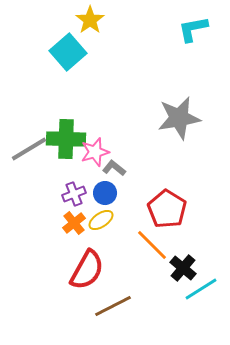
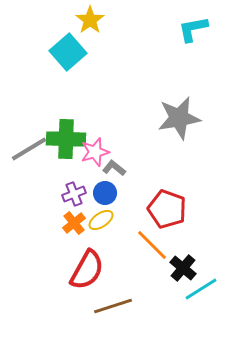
red pentagon: rotated 12 degrees counterclockwise
brown line: rotated 9 degrees clockwise
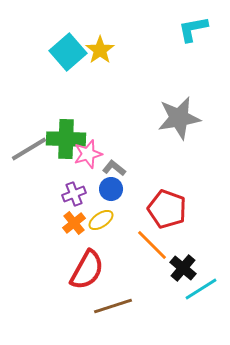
yellow star: moved 10 px right, 30 px down
pink star: moved 7 px left, 2 px down
blue circle: moved 6 px right, 4 px up
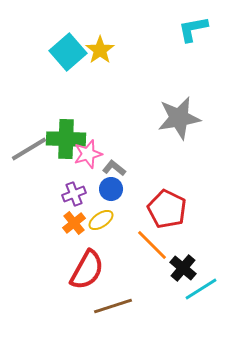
red pentagon: rotated 6 degrees clockwise
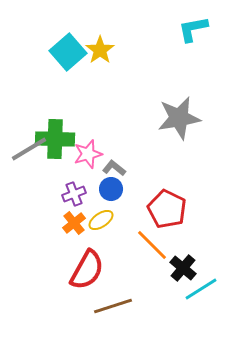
green cross: moved 11 px left
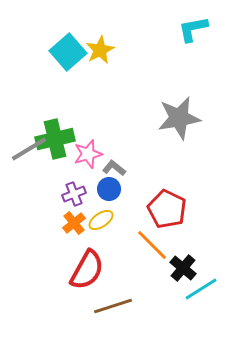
yellow star: rotated 8 degrees clockwise
green cross: rotated 15 degrees counterclockwise
blue circle: moved 2 px left
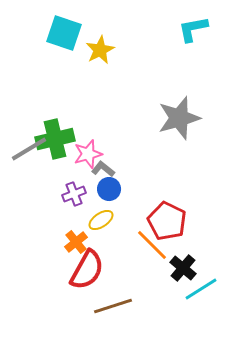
cyan square: moved 4 px left, 19 px up; rotated 30 degrees counterclockwise
gray star: rotated 6 degrees counterclockwise
gray L-shape: moved 11 px left, 1 px down
red pentagon: moved 12 px down
orange cross: moved 2 px right, 19 px down
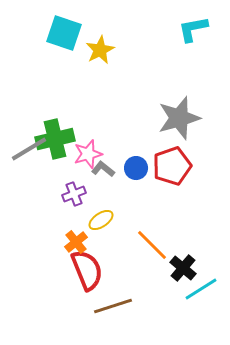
blue circle: moved 27 px right, 21 px up
red pentagon: moved 5 px right, 55 px up; rotated 27 degrees clockwise
red semicircle: rotated 51 degrees counterclockwise
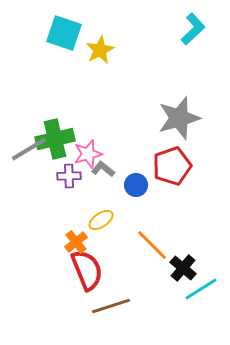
cyan L-shape: rotated 148 degrees clockwise
blue circle: moved 17 px down
purple cross: moved 5 px left, 18 px up; rotated 20 degrees clockwise
brown line: moved 2 px left
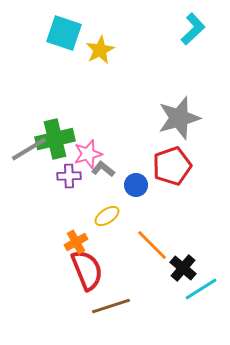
yellow ellipse: moved 6 px right, 4 px up
orange cross: rotated 10 degrees clockwise
